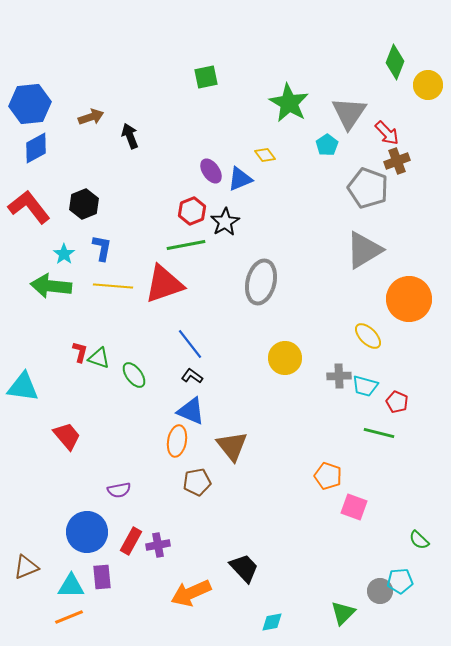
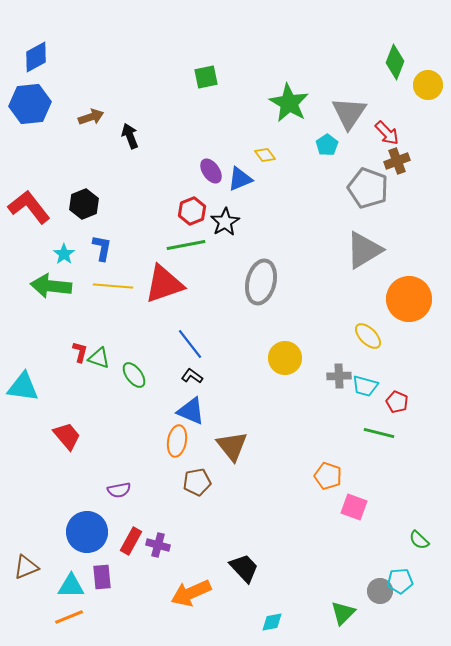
blue diamond at (36, 148): moved 91 px up
purple cross at (158, 545): rotated 25 degrees clockwise
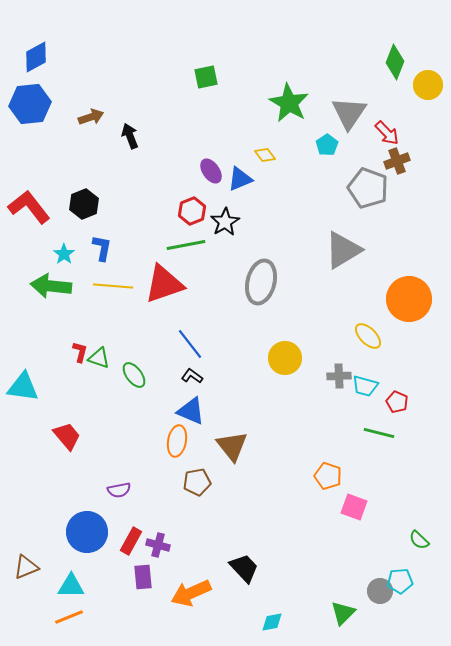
gray triangle at (364, 250): moved 21 px left
purple rectangle at (102, 577): moved 41 px right
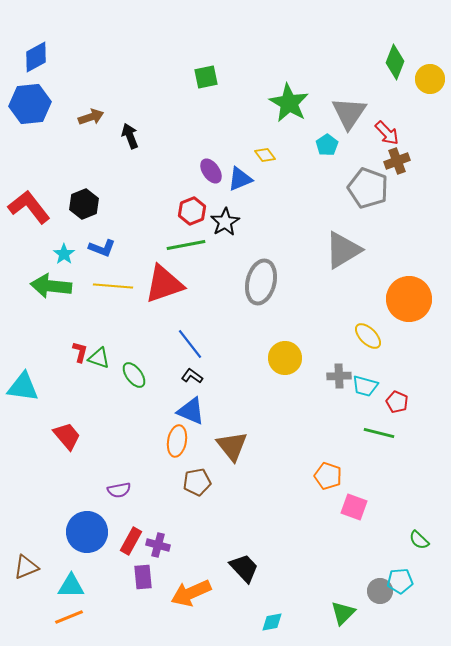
yellow circle at (428, 85): moved 2 px right, 6 px up
blue L-shape at (102, 248): rotated 100 degrees clockwise
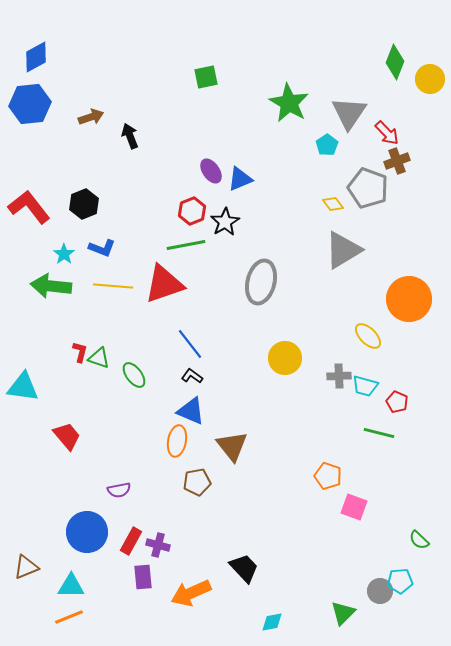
yellow diamond at (265, 155): moved 68 px right, 49 px down
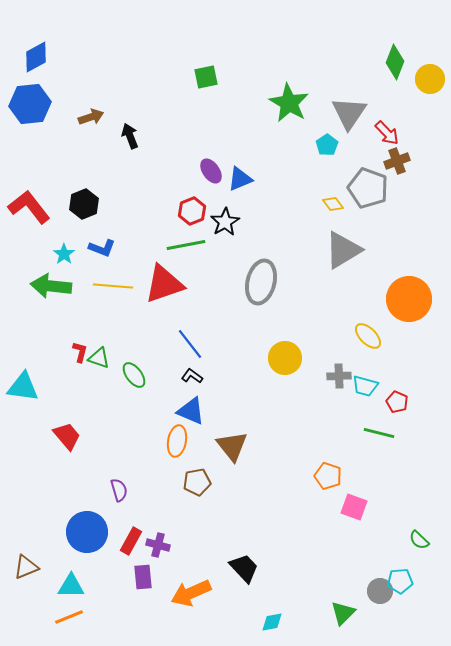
purple semicircle at (119, 490): rotated 95 degrees counterclockwise
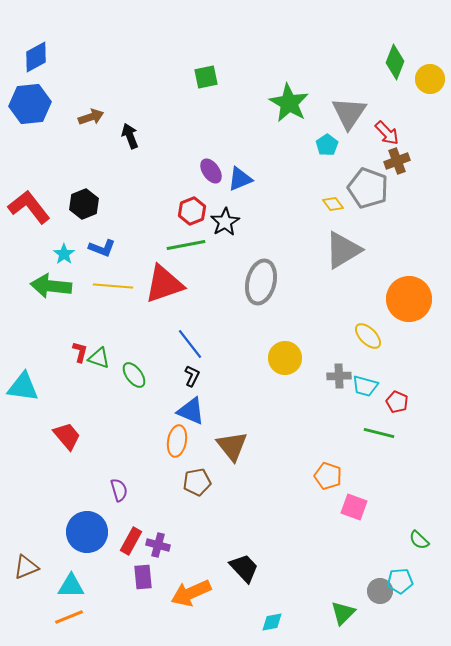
black L-shape at (192, 376): rotated 80 degrees clockwise
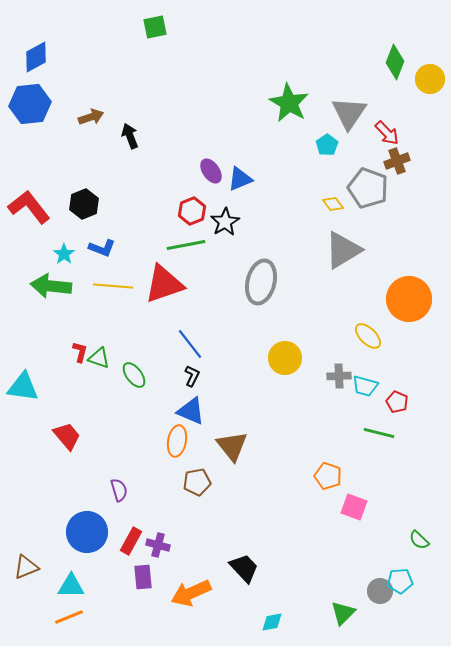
green square at (206, 77): moved 51 px left, 50 px up
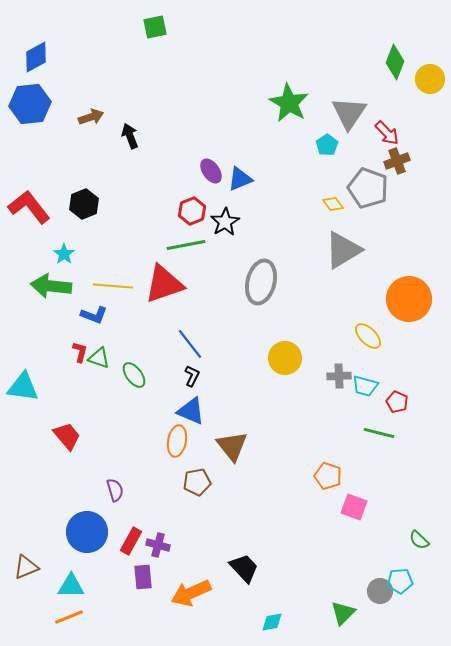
blue L-shape at (102, 248): moved 8 px left, 67 px down
purple semicircle at (119, 490): moved 4 px left
